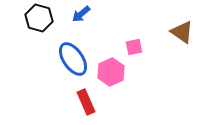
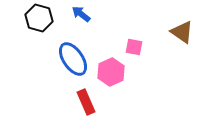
blue arrow: rotated 78 degrees clockwise
pink square: rotated 24 degrees clockwise
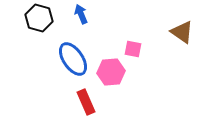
blue arrow: rotated 30 degrees clockwise
pink square: moved 1 px left, 2 px down
pink hexagon: rotated 20 degrees clockwise
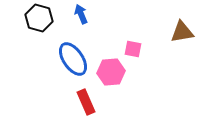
brown triangle: rotated 45 degrees counterclockwise
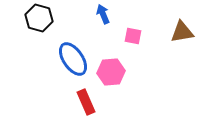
blue arrow: moved 22 px right
pink square: moved 13 px up
